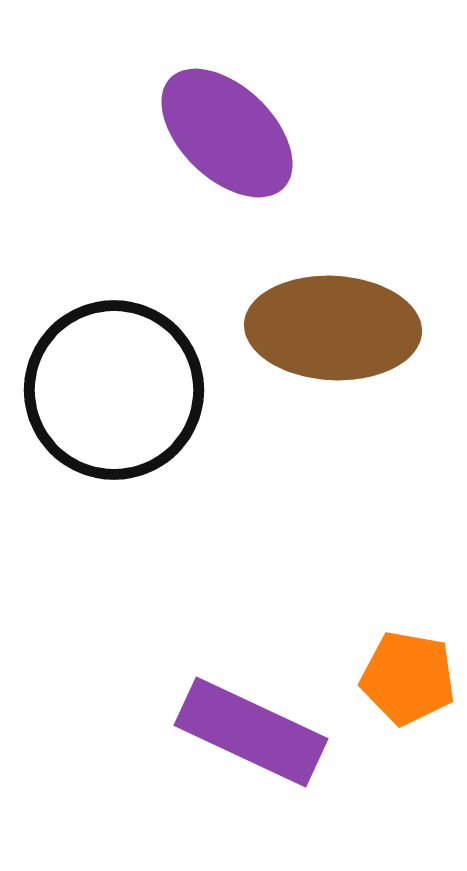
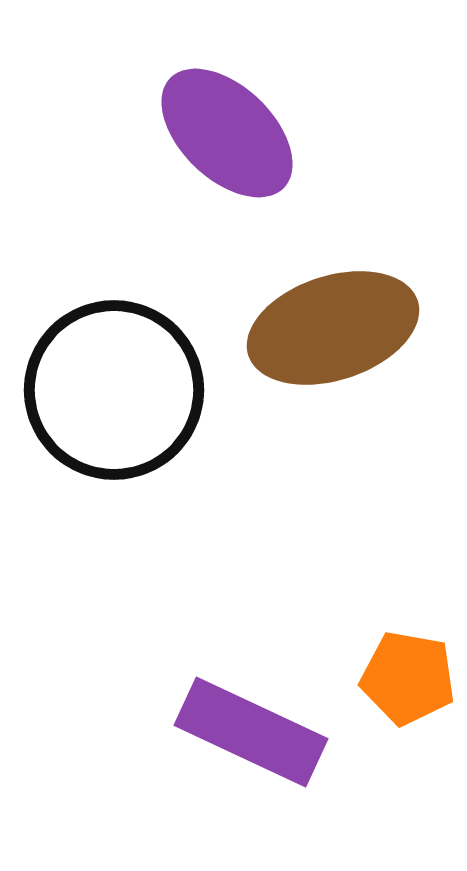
brown ellipse: rotated 21 degrees counterclockwise
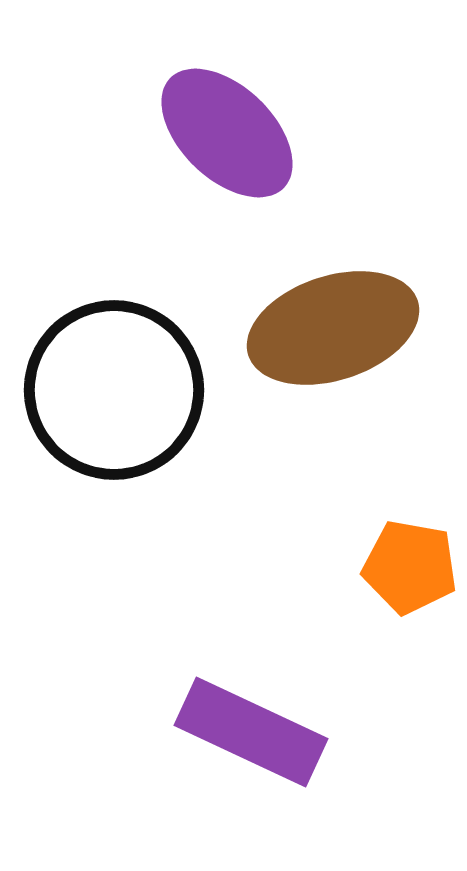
orange pentagon: moved 2 px right, 111 px up
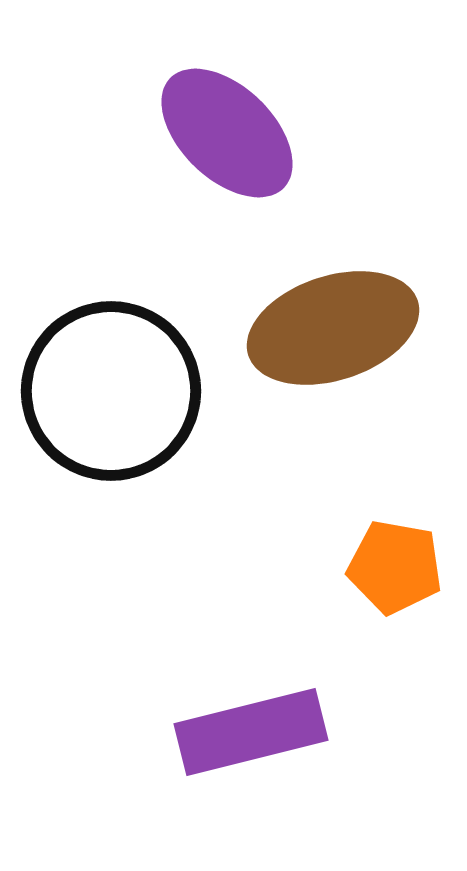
black circle: moved 3 px left, 1 px down
orange pentagon: moved 15 px left
purple rectangle: rotated 39 degrees counterclockwise
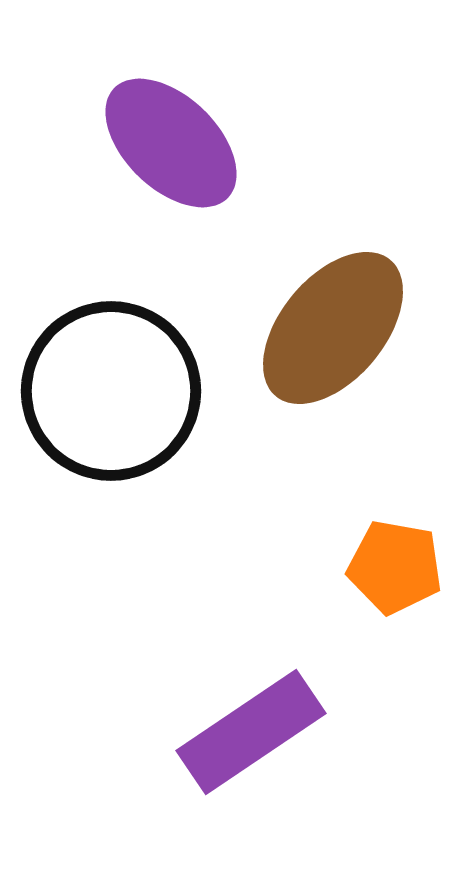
purple ellipse: moved 56 px left, 10 px down
brown ellipse: rotated 32 degrees counterclockwise
purple rectangle: rotated 20 degrees counterclockwise
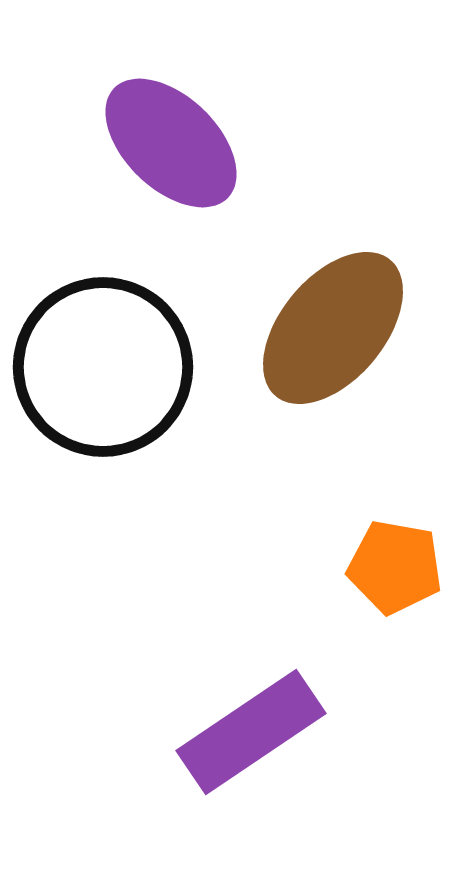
black circle: moved 8 px left, 24 px up
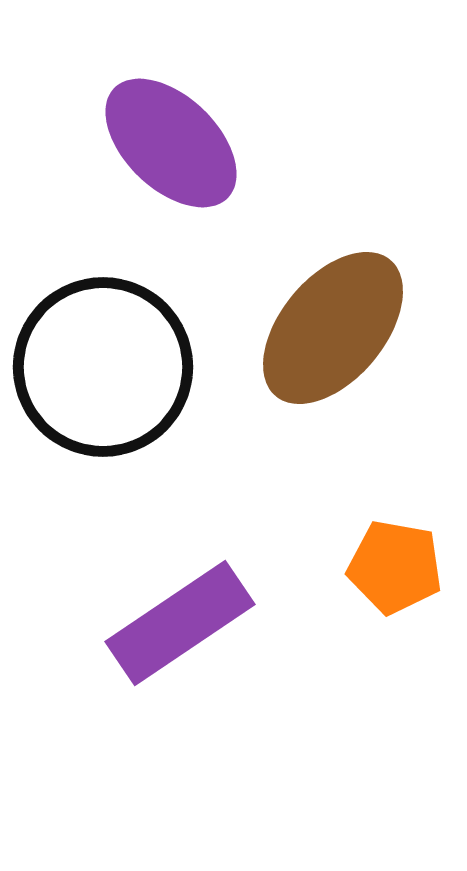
purple rectangle: moved 71 px left, 109 px up
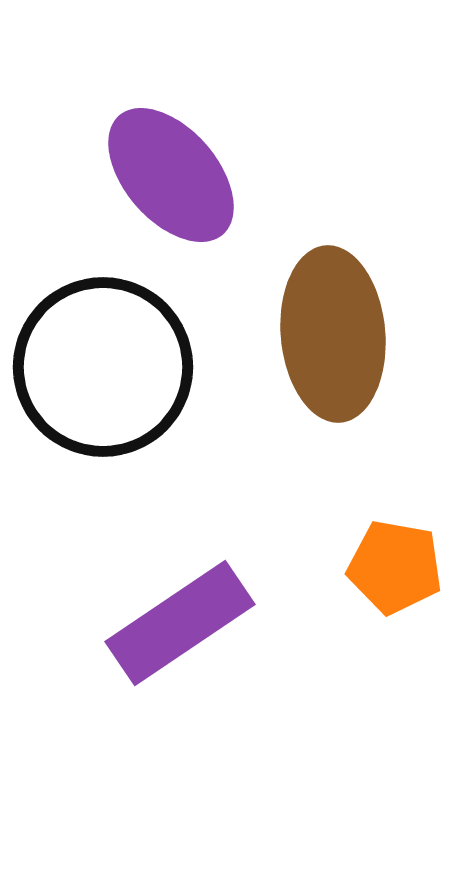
purple ellipse: moved 32 px down; rotated 5 degrees clockwise
brown ellipse: moved 6 px down; rotated 45 degrees counterclockwise
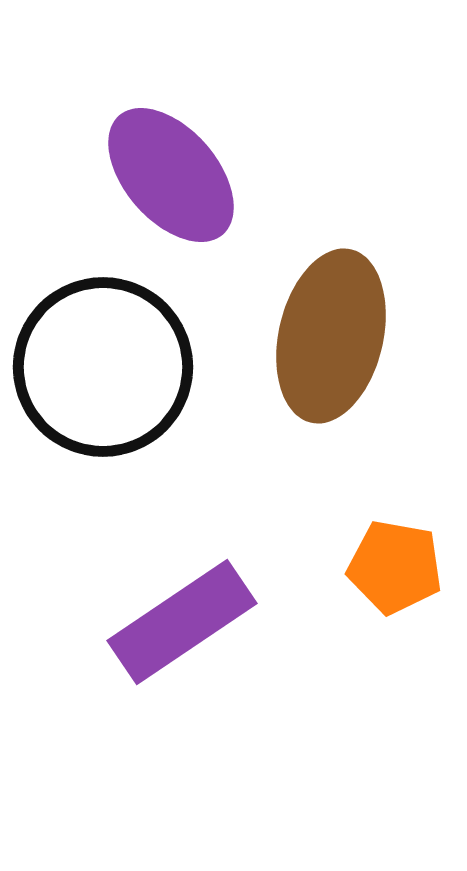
brown ellipse: moved 2 px left, 2 px down; rotated 18 degrees clockwise
purple rectangle: moved 2 px right, 1 px up
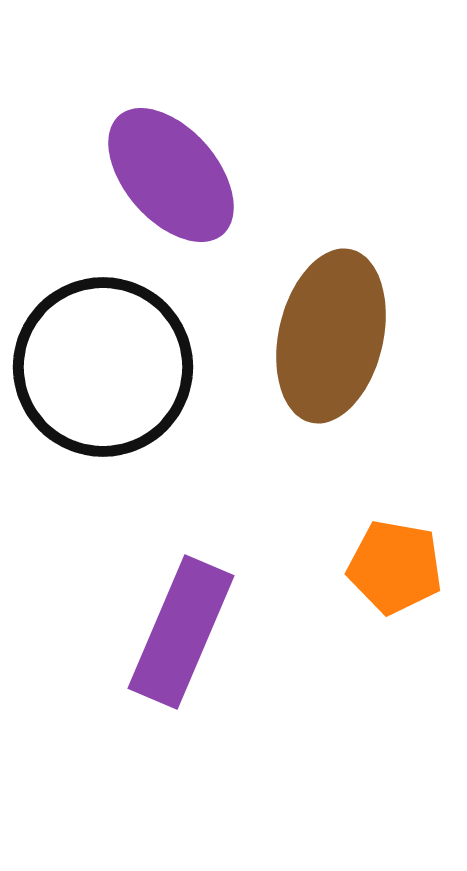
purple rectangle: moved 1 px left, 10 px down; rotated 33 degrees counterclockwise
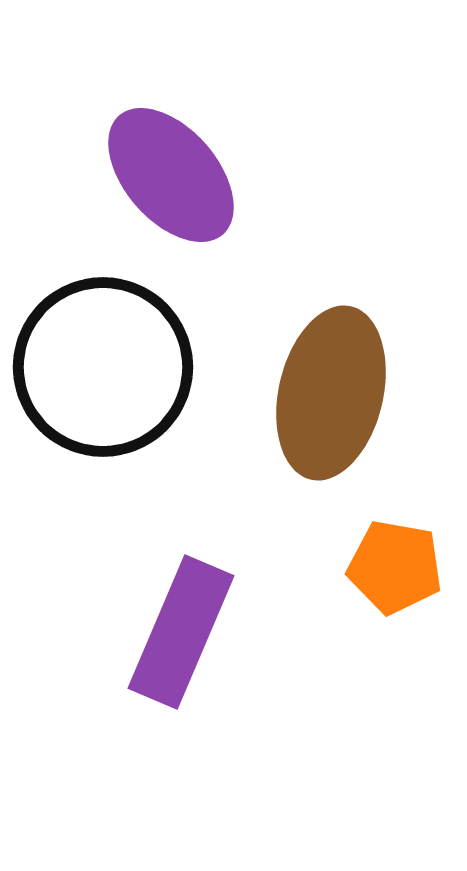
brown ellipse: moved 57 px down
